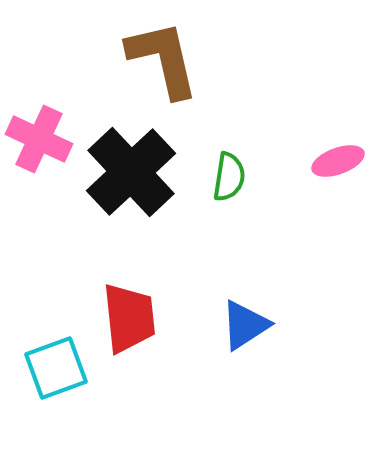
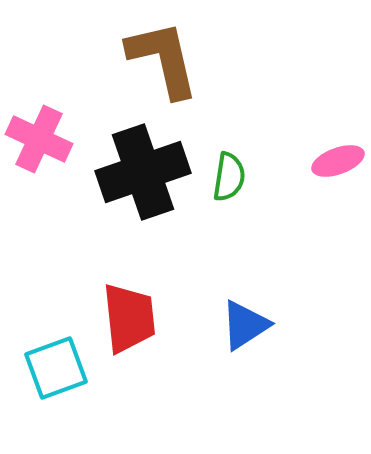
black cross: moved 12 px right; rotated 24 degrees clockwise
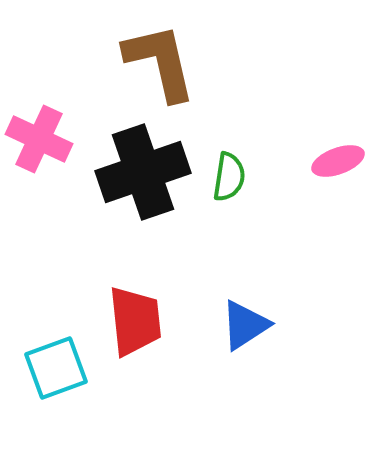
brown L-shape: moved 3 px left, 3 px down
red trapezoid: moved 6 px right, 3 px down
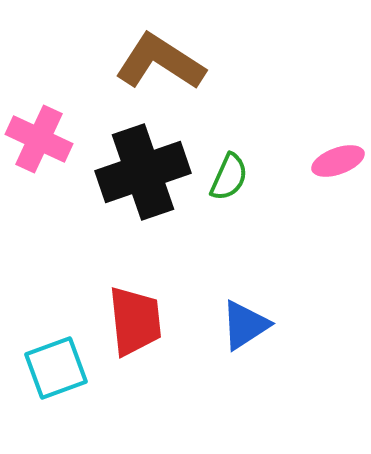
brown L-shape: rotated 44 degrees counterclockwise
green semicircle: rotated 15 degrees clockwise
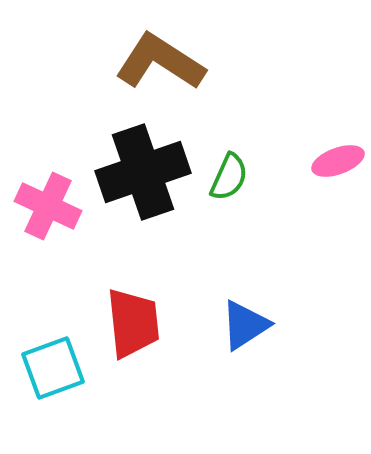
pink cross: moved 9 px right, 67 px down
red trapezoid: moved 2 px left, 2 px down
cyan square: moved 3 px left
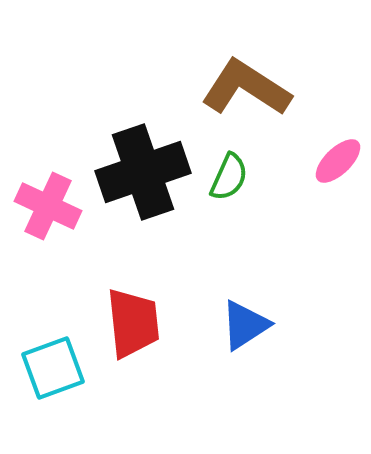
brown L-shape: moved 86 px right, 26 px down
pink ellipse: rotated 24 degrees counterclockwise
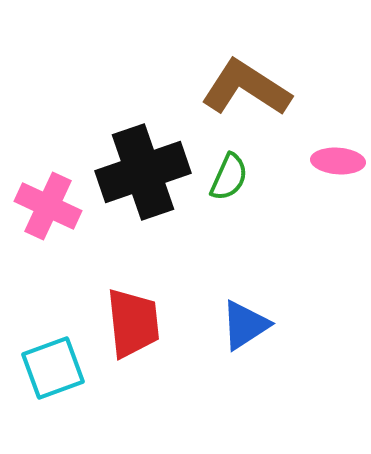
pink ellipse: rotated 48 degrees clockwise
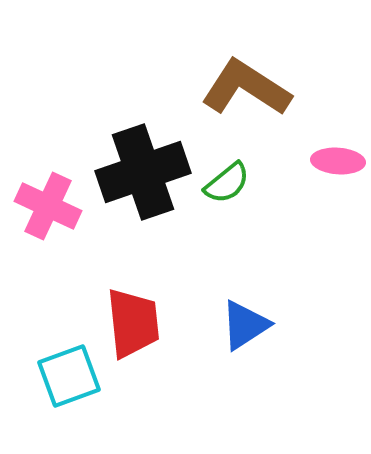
green semicircle: moved 2 px left, 6 px down; rotated 27 degrees clockwise
cyan square: moved 16 px right, 8 px down
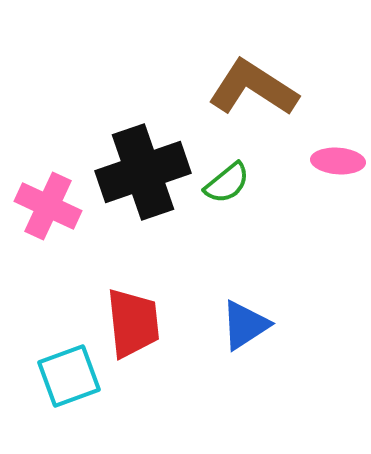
brown L-shape: moved 7 px right
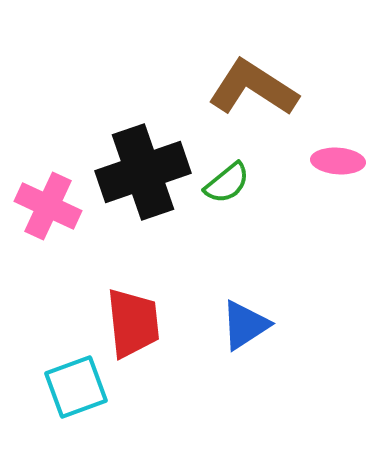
cyan square: moved 7 px right, 11 px down
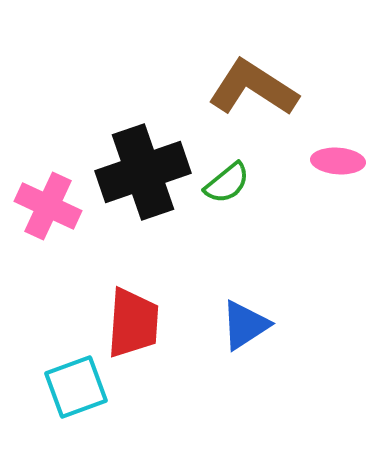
red trapezoid: rotated 10 degrees clockwise
